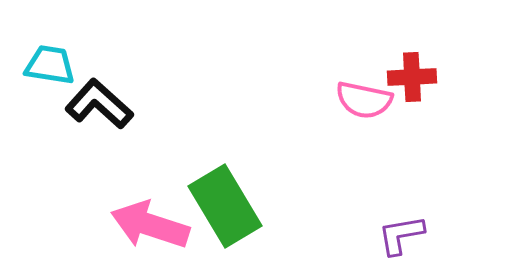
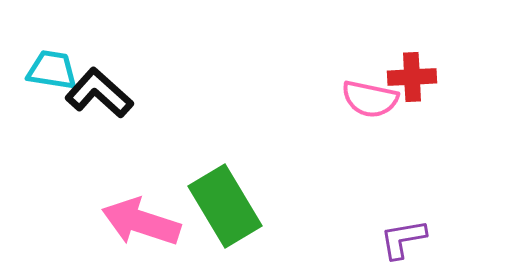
cyan trapezoid: moved 2 px right, 5 px down
pink semicircle: moved 6 px right, 1 px up
black L-shape: moved 11 px up
pink arrow: moved 9 px left, 3 px up
purple L-shape: moved 2 px right, 4 px down
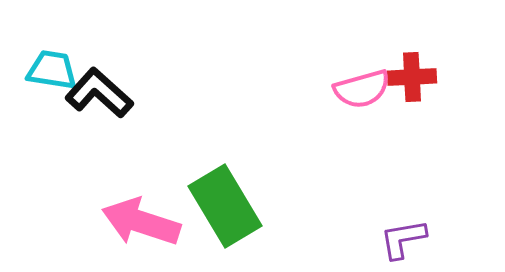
pink semicircle: moved 8 px left, 10 px up; rotated 28 degrees counterclockwise
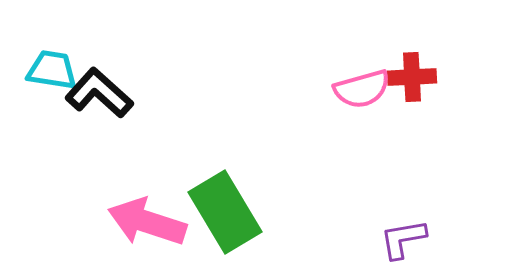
green rectangle: moved 6 px down
pink arrow: moved 6 px right
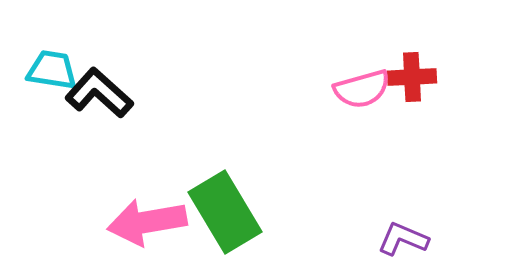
pink arrow: rotated 28 degrees counterclockwise
purple L-shape: rotated 33 degrees clockwise
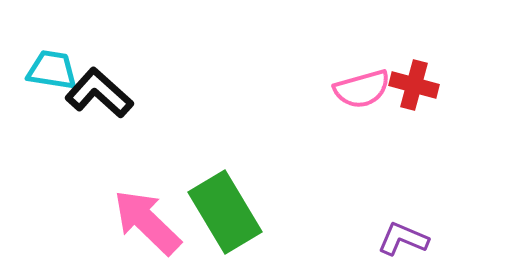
red cross: moved 2 px right, 8 px down; rotated 18 degrees clockwise
pink arrow: rotated 54 degrees clockwise
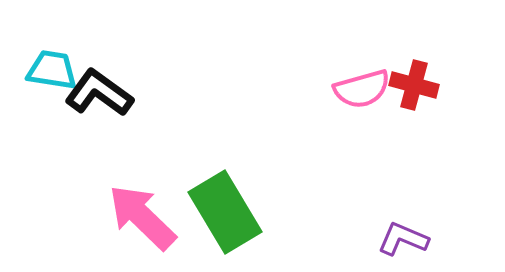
black L-shape: rotated 6 degrees counterclockwise
pink arrow: moved 5 px left, 5 px up
